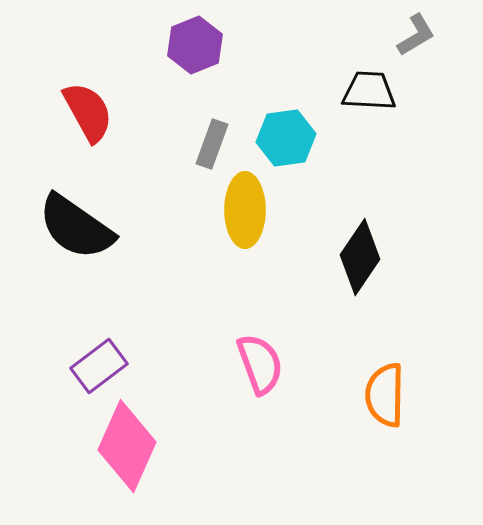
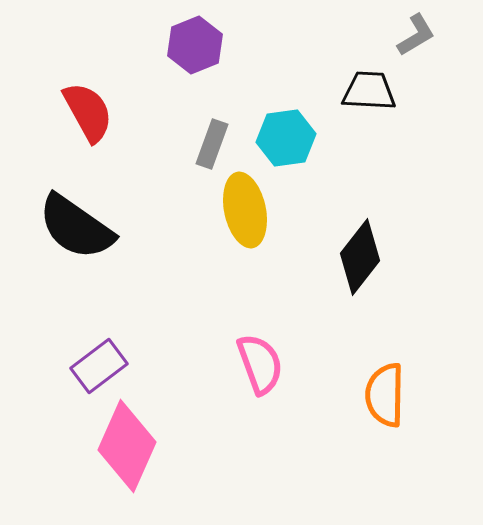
yellow ellipse: rotated 12 degrees counterclockwise
black diamond: rotated 4 degrees clockwise
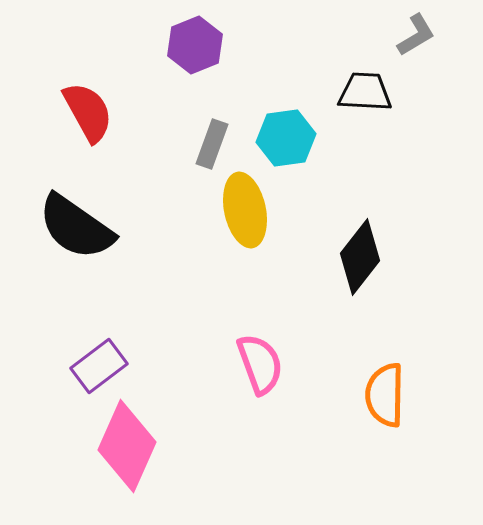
black trapezoid: moved 4 px left, 1 px down
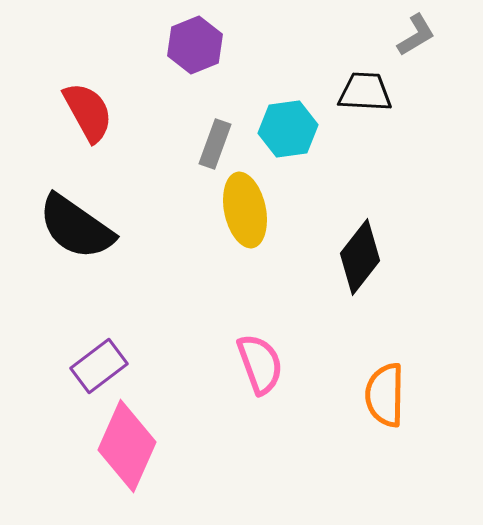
cyan hexagon: moved 2 px right, 9 px up
gray rectangle: moved 3 px right
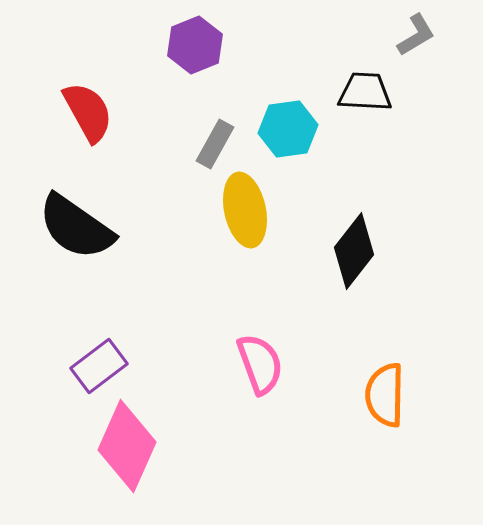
gray rectangle: rotated 9 degrees clockwise
black diamond: moved 6 px left, 6 px up
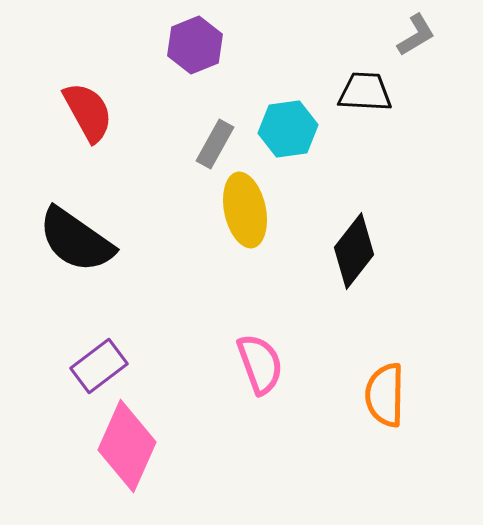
black semicircle: moved 13 px down
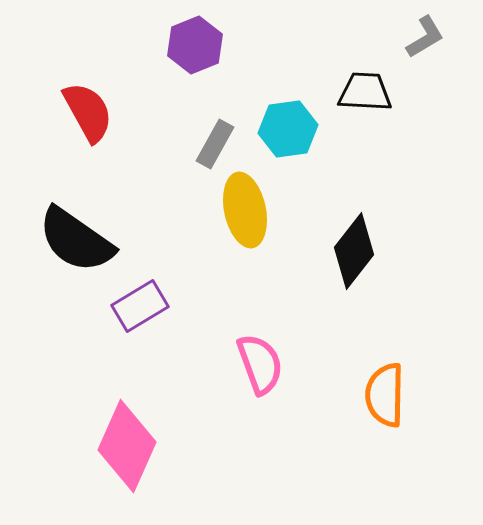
gray L-shape: moved 9 px right, 2 px down
purple rectangle: moved 41 px right, 60 px up; rotated 6 degrees clockwise
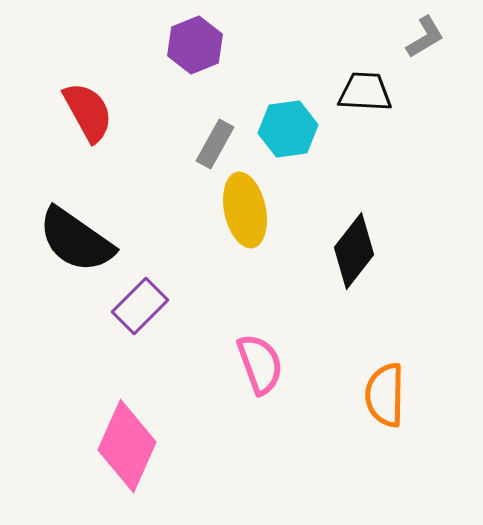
purple rectangle: rotated 14 degrees counterclockwise
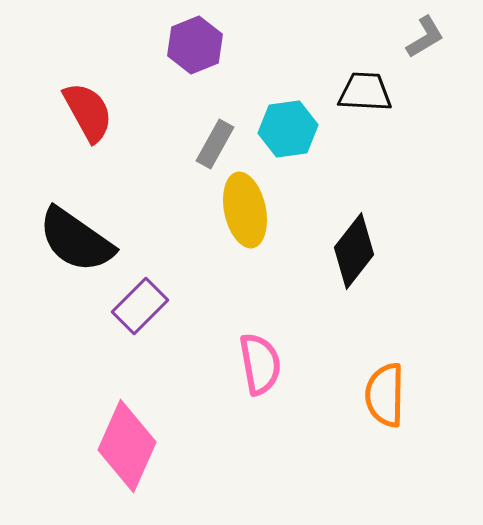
pink semicircle: rotated 10 degrees clockwise
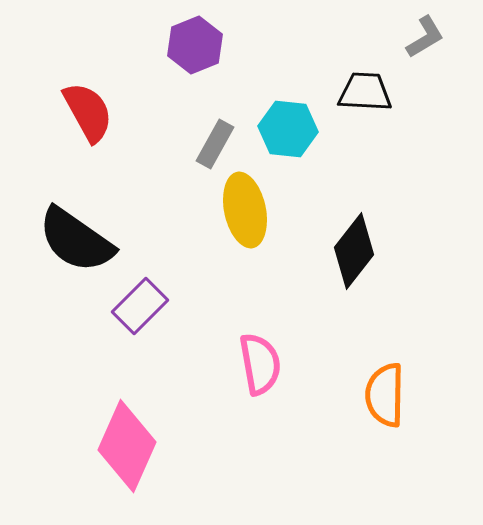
cyan hexagon: rotated 14 degrees clockwise
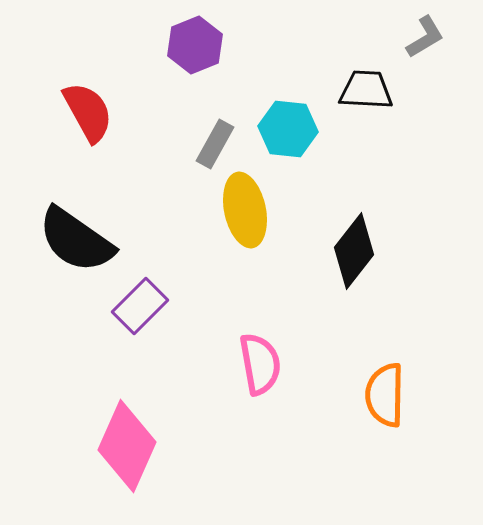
black trapezoid: moved 1 px right, 2 px up
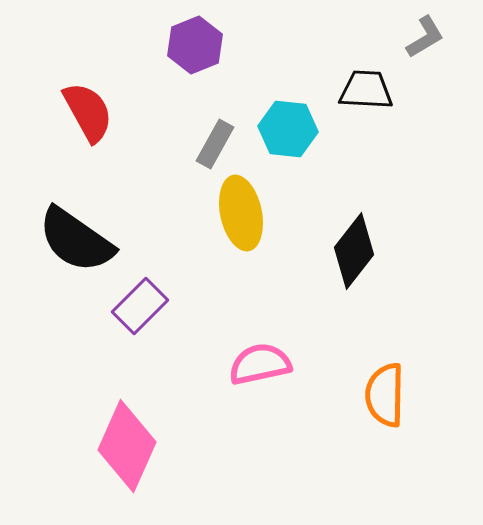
yellow ellipse: moved 4 px left, 3 px down
pink semicircle: rotated 92 degrees counterclockwise
